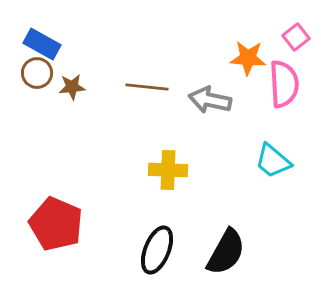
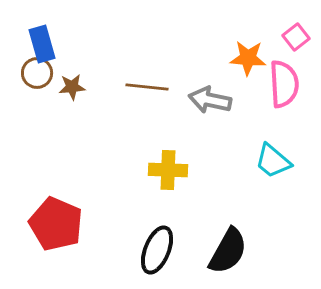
blue rectangle: rotated 45 degrees clockwise
black semicircle: moved 2 px right, 1 px up
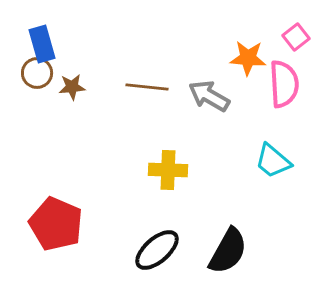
gray arrow: moved 1 px left, 4 px up; rotated 18 degrees clockwise
black ellipse: rotated 27 degrees clockwise
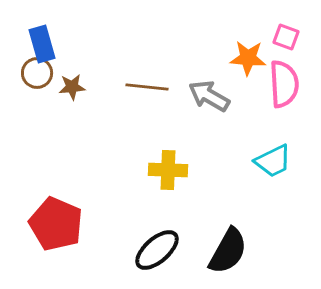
pink square: moved 10 px left; rotated 32 degrees counterclockwise
cyan trapezoid: rotated 66 degrees counterclockwise
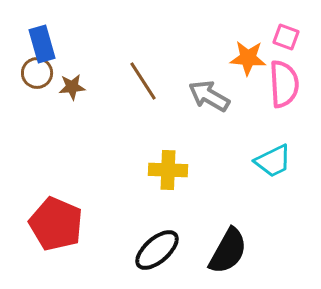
brown line: moved 4 px left, 6 px up; rotated 51 degrees clockwise
